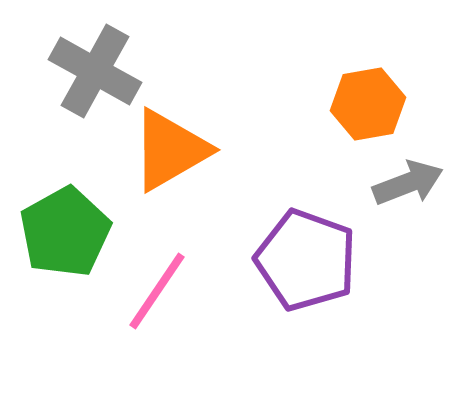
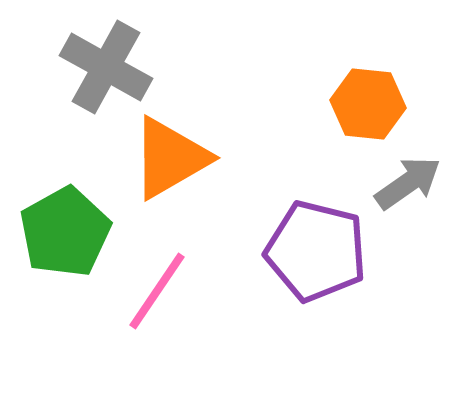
gray cross: moved 11 px right, 4 px up
orange hexagon: rotated 16 degrees clockwise
orange triangle: moved 8 px down
gray arrow: rotated 14 degrees counterclockwise
purple pentagon: moved 10 px right, 9 px up; rotated 6 degrees counterclockwise
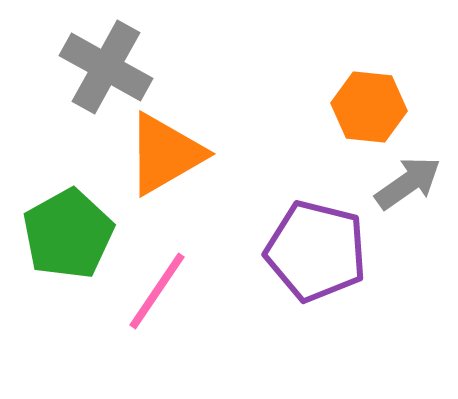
orange hexagon: moved 1 px right, 3 px down
orange triangle: moved 5 px left, 4 px up
green pentagon: moved 3 px right, 2 px down
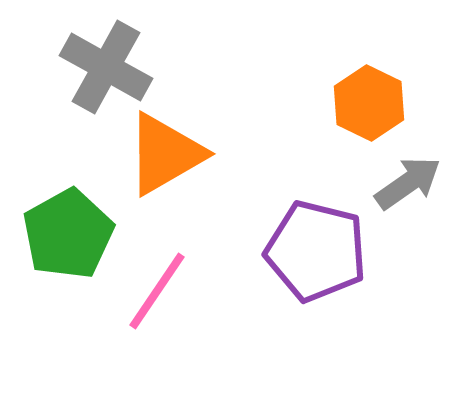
orange hexagon: moved 4 px up; rotated 20 degrees clockwise
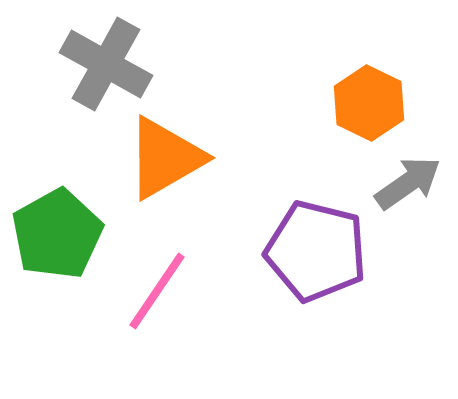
gray cross: moved 3 px up
orange triangle: moved 4 px down
green pentagon: moved 11 px left
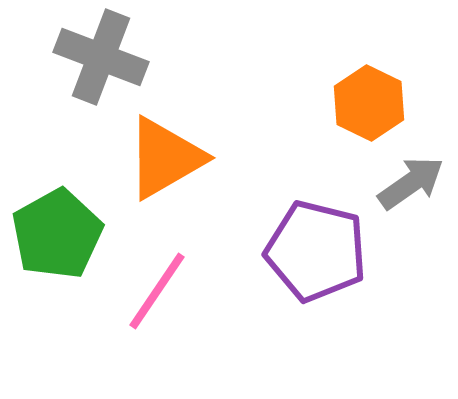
gray cross: moved 5 px left, 7 px up; rotated 8 degrees counterclockwise
gray arrow: moved 3 px right
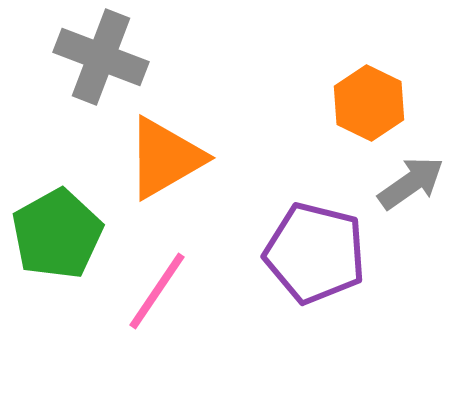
purple pentagon: moved 1 px left, 2 px down
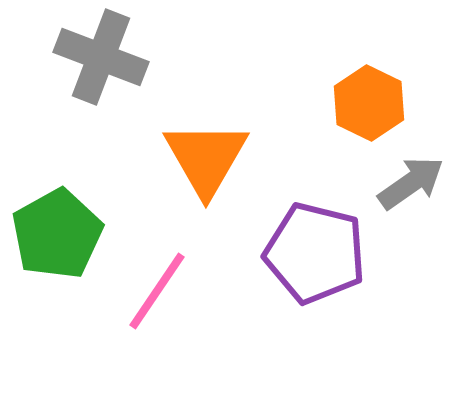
orange triangle: moved 41 px right; rotated 30 degrees counterclockwise
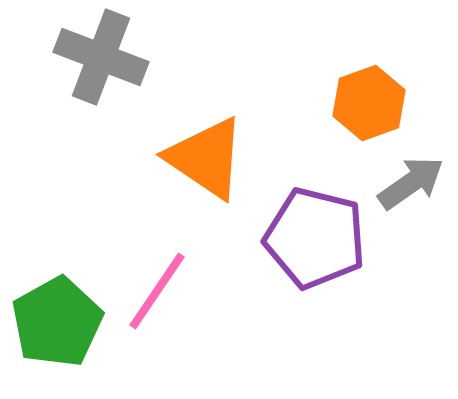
orange hexagon: rotated 14 degrees clockwise
orange triangle: rotated 26 degrees counterclockwise
green pentagon: moved 88 px down
purple pentagon: moved 15 px up
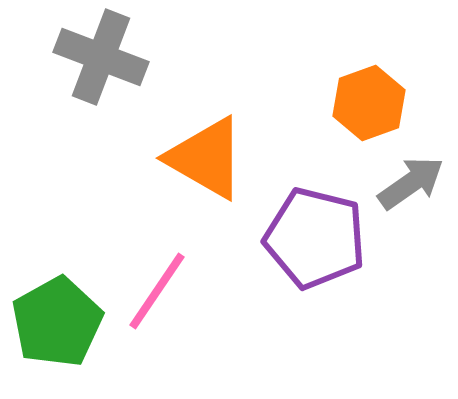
orange triangle: rotated 4 degrees counterclockwise
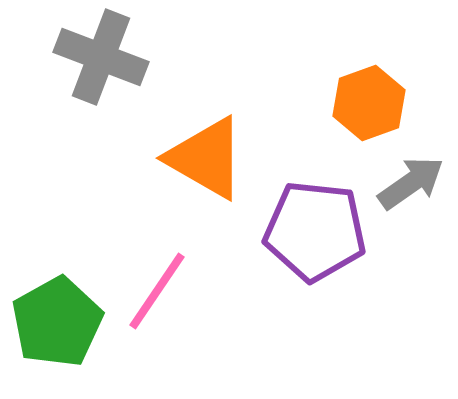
purple pentagon: moved 7 px up; rotated 8 degrees counterclockwise
